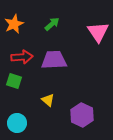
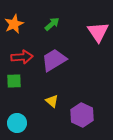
purple trapezoid: rotated 28 degrees counterclockwise
green square: rotated 21 degrees counterclockwise
yellow triangle: moved 4 px right, 1 px down
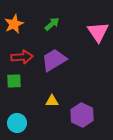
yellow triangle: rotated 40 degrees counterclockwise
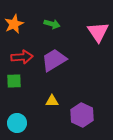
green arrow: rotated 56 degrees clockwise
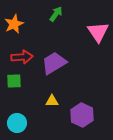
green arrow: moved 4 px right, 10 px up; rotated 70 degrees counterclockwise
purple trapezoid: moved 3 px down
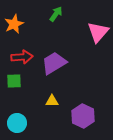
pink triangle: rotated 15 degrees clockwise
purple hexagon: moved 1 px right, 1 px down
